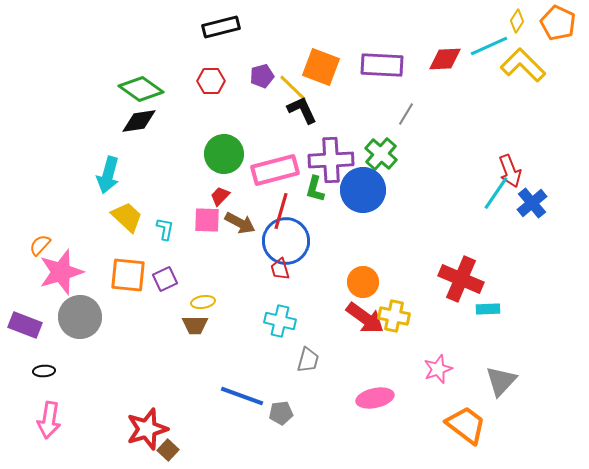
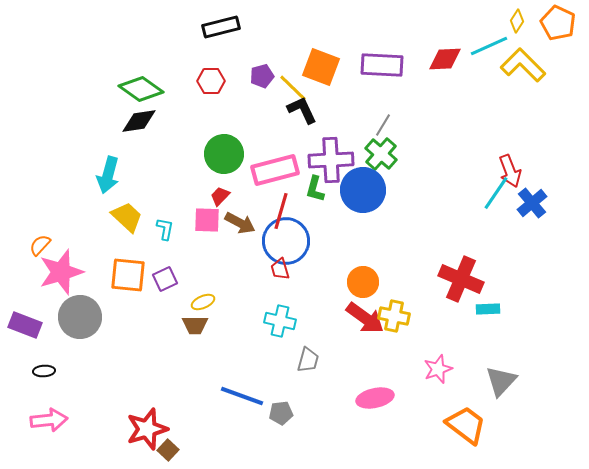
gray line at (406, 114): moved 23 px left, 11 px down
yellow ellipse at (203, 302): rotated 15 degrees counterclockwise
pink arrow at (49, 420): rotated 105 degrees counterclockwise
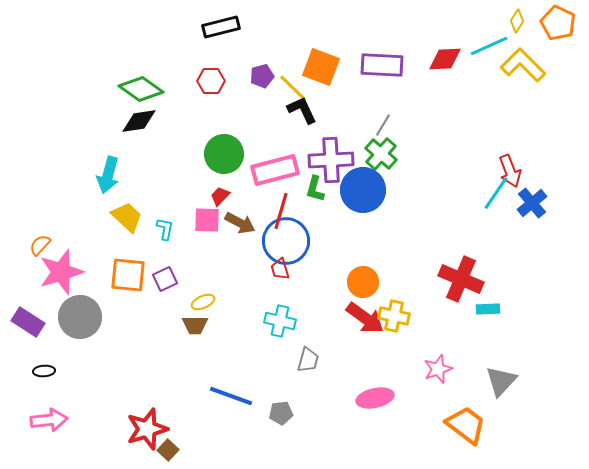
purple rectangle at (25, 325): moved 3 px right, 3 px up; rotated 12 degrees clockwise
blue line at (242, 396): moved 11 px left
